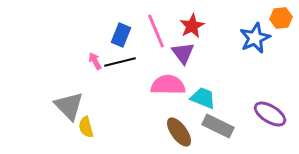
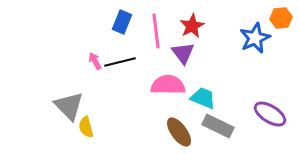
pink line: rotated 16 degrees clockwise
blue rectangle: moved 1 px right, 13 px up
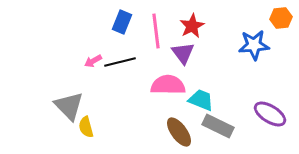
blue star: moved 1 px left, 7 px down; rotated 20 degrees clockwise
pink arrow: moved 2 px left; rotated 90 degrees counterclockwise
cyan trapezoid: moved 2 px left, 2 px down
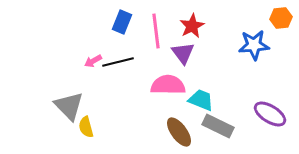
black line: moved 2 px left
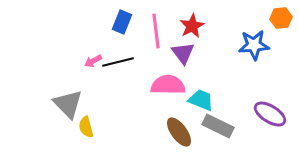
gray triangle: moved 1 px left, 2 px up
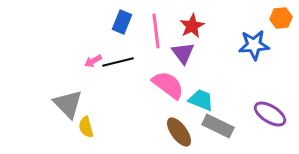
pink semicircle: rotated 36 degrees clockwise
